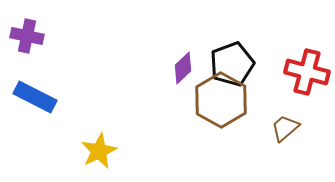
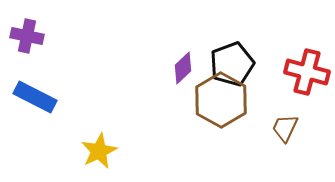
brown trapezoid: rotated 24 degrees counterclockwise
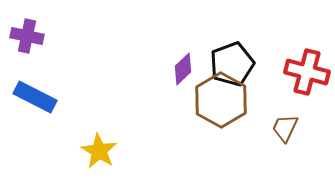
purple diamond: moved 1 px down
yellow star: rotated 15 degrees counterclockwise
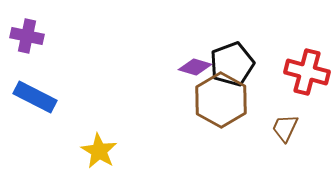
purple diamond: moved 12 px right, 2 px up; rotated 60 degrees clockwise
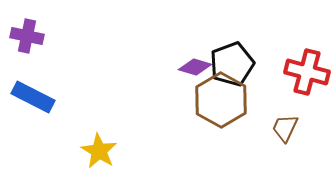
blue rectangle: moved 2 px left
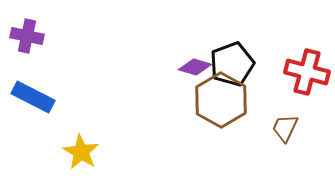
yellow star: moved 18 px left, 1 px down
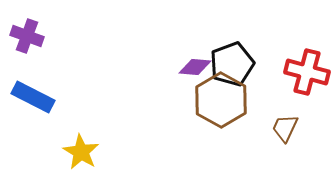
purple cross: rotated 8 degrees clockwise
purple diamond: rotated 12 degrees counterclockwise
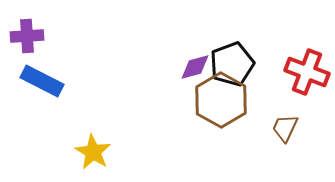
purple cross: rotated 24 degrees counterclockwise
purple diamond: rotated 20 degrees counterclockwise
red cross: rotated 6 degrees clockwise
blue rectangle: moved 9 px right, 16 px up
yellow star: moved 12 px right
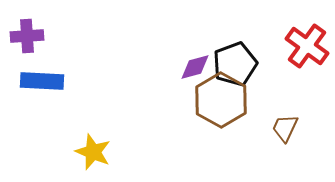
black pentagon: moved 3 px right
red cross: moved 26 px up; rotated 15 degrees clockwise
blue rectangle: rotated 24 degrees counterclockwise
yellow star: rotated 9 degrees counterclockwise
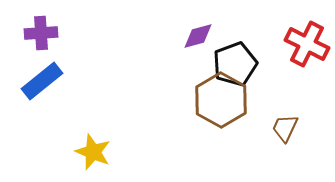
purple cross: moved 14 px right, 3 px up
red cross: moved 2 px up; rotated 9 degrees counterclockwise
purple diamond: moved 3 px right, 31 px up
blue rectangle: rotated 42 degrees counterclockwise
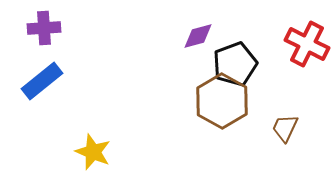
purple cross: moved 3 px right, 5 px up
brown hexagon: moved 1 px right, 1 px down
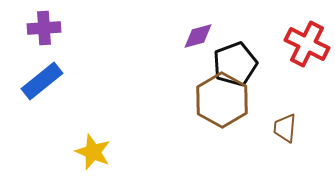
brown hexagon: moved 1 px up
brown trapezoid: rotated 20 degrees counterclockwise
